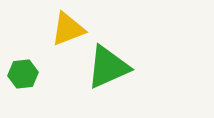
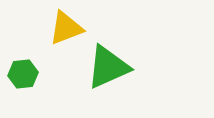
yellow triangle: moved 2 px left, 1 px up
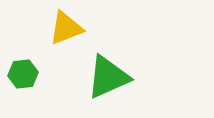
green triangle: moved 10 px down
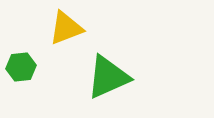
green hexagon: moved 2 px left, 7 px up
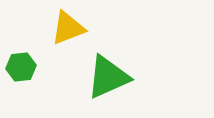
yellow triangle: moved 2 px right
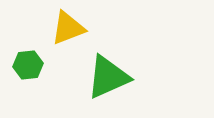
green hexagon: moved 7 px right, 2 px up
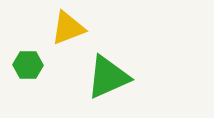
green hexagon: rotated 8 degrees clockwise
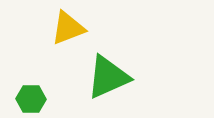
green hexagon: moved 3 px right, 34 px down
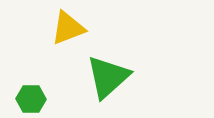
green triangle: rotated 18 degrees counterclockwise
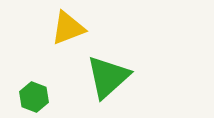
green hexagon: moved 3 px right, 2 px up; rotated 20 degrees clockwise
